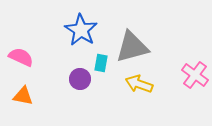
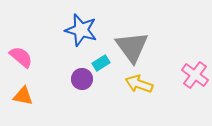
blue star: rotated 16 degrees counterclockwise
gray triangle: rotated 51 degrees counterclockwise
pink semicircle: rotated 15 degrees clockwise
cyan rectangle: rotated 48 degrees clockwise
purple circle: moved 2 px right
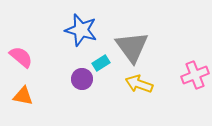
pink cross: rotated 32 degrees clockwise
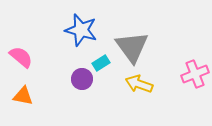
pink cross: moved 1 px up
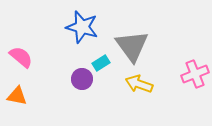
blue star: moved 1 px right, 3 px up
gray triangle: moved 1 px up
orange triangle: moved 6 px left
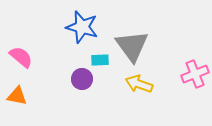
cyan rectangle: moved 1 px left, 3 px up; rotated 30 degrees clockwise
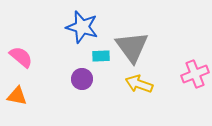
gray triangle: moved 1 px down
cyan rectangle: moved 1 px right, 4 px up
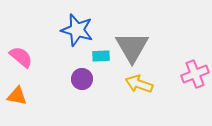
blue star: moved 5 px left, 3 px down
gray triangle: rotated 6 degrees clockwise
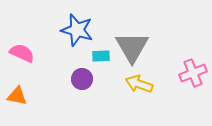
pink semicircle: moved 1 px right, 4 px up; rotated 15 degrees counterclockwise
pink cross: moved 2 px left, 1 px up
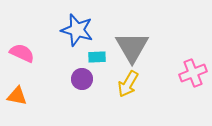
cyan rectangle: moved 4 px left, 1 px down
yellow arrow: moved 11 px left; rotated 80 degrees counterclockwise
